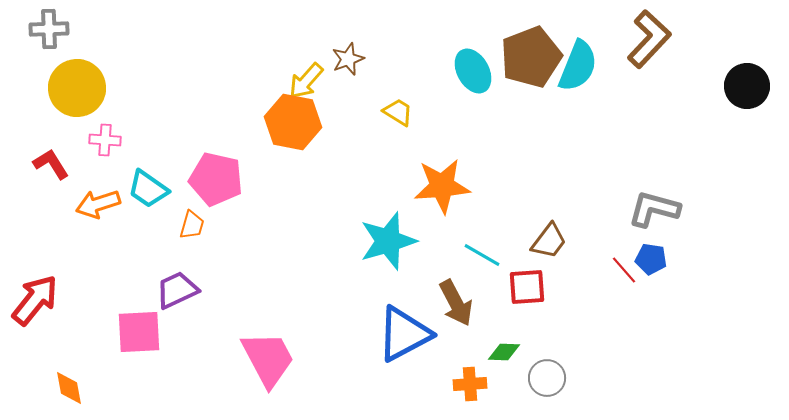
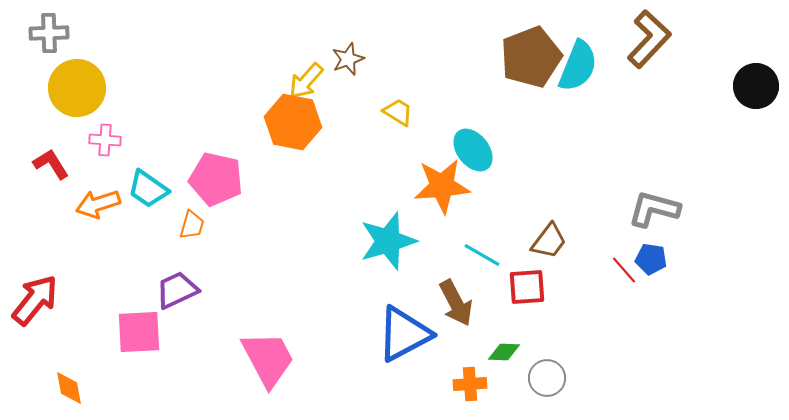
gray cross: moved 4 px down
cyan ellipse: moved 79 px down; rotated 9 degrees counterclockwise
black circle: moved 9 px right
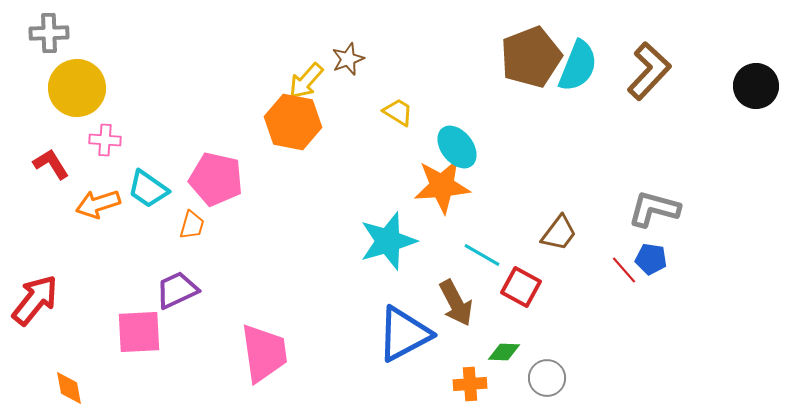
brown L-shape: moved 32 px down
cyan ellipse: moved 16 px left, 3 px up
brown trapezoid: moved 10 px right, 8 px up
red square: moved 6 px left; rotated 33 degrees clockwise
pink trapezoid: moved 4 px left, 6 px up; rotated 20 degrees clockwise
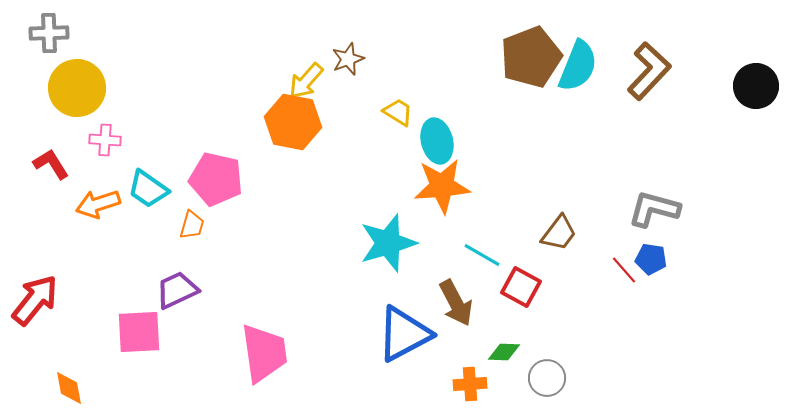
cyan ellipse: moved 20 px left, 6 px up; rotated 24 degrees clockwise
cyan star: moved 2 px down
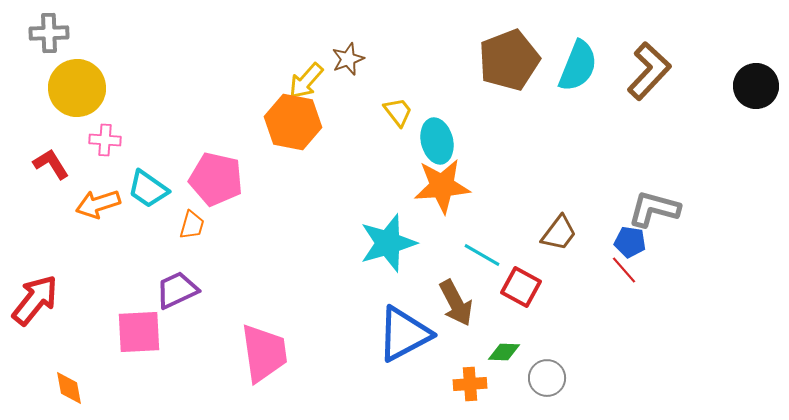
brown pentagon: moved 22 px left, 3 px down
yellow trapezoid: rotated 20 degrees clockwise
blue pentagon: moved 21 px left, 17 px up
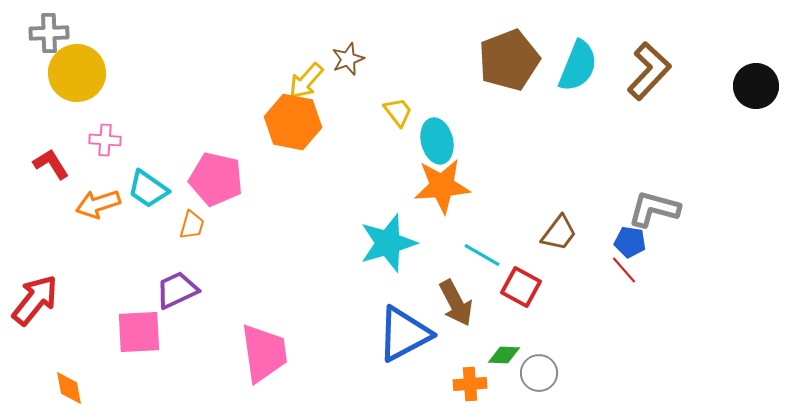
yellow circle: moved 15 px up
green diamond: moved 3 px down
gray circle: moved 8 px left, 5 px up
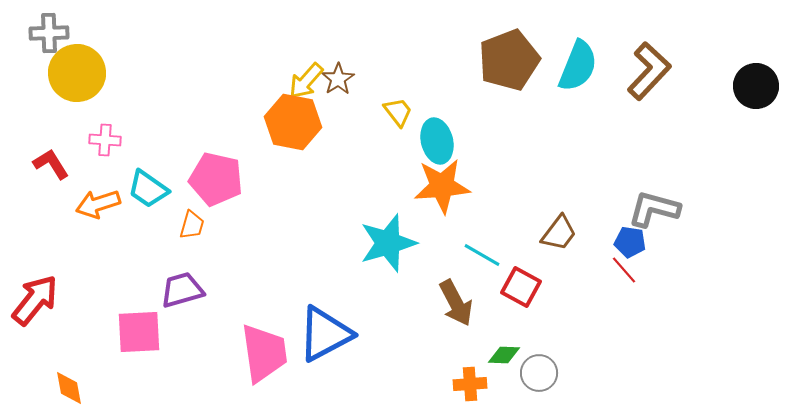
brown star: moved 10 px left, 20 px down; rotated 12 degrees counterclockwise
purple trapezoid: moved 5 px right; rotated 9 degrees clockwise
blue triangle: moved 79 px left
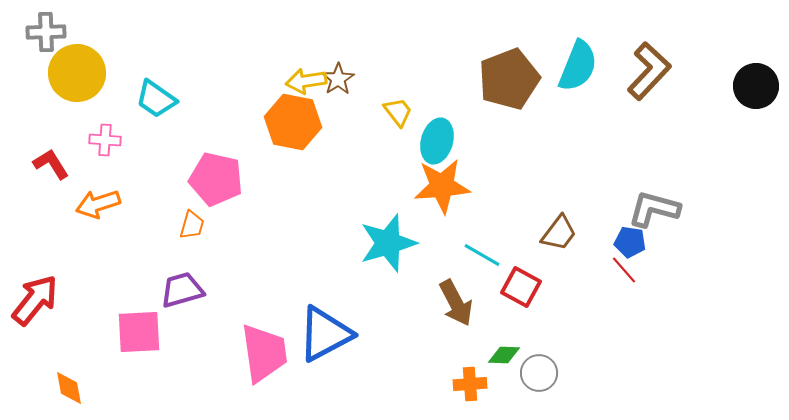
gray cross: moved 3 px left, 1 px up
brown pentagon: moved 19 px down
yellow arrow: rotated 39 degrees clockwise
cyan ellipse: rotated 30 degrees clockwise
cyan trapezoid: moved 8 px right, 90 px up
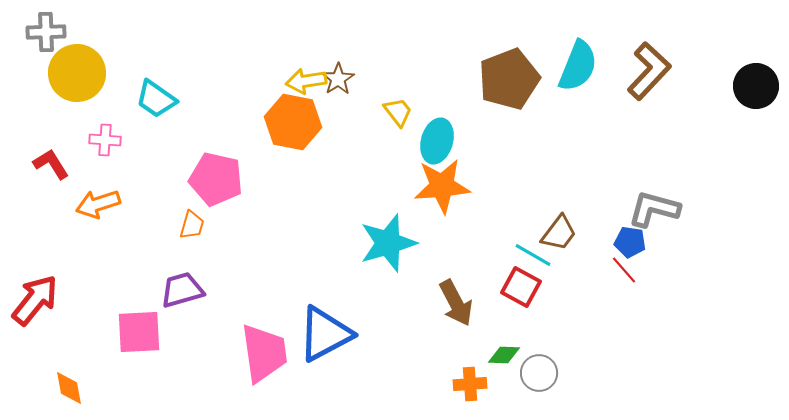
cyan line: moved 51 px right
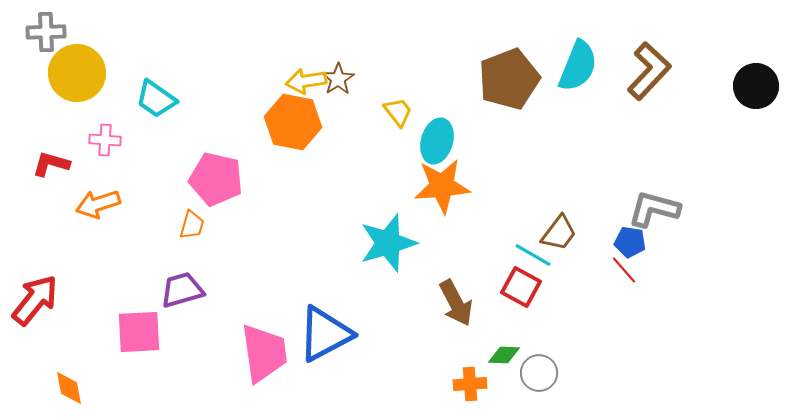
red L-shape: rotated 42 degrees counterclockwise
